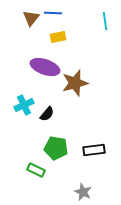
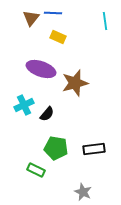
yellow rectangle: rotated 35 degrees clockwise
purple ellipse: moved 4 px left, 2 px down
black rectangle: moved 1 px up
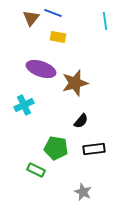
blue line: rotated 18 degrees clockwise
yellow rectangle: rotated 14 degrees counterclockwise
black semicircle: moved 34 px right, 7 px down
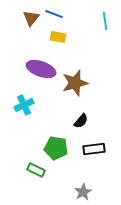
blue line: moved 1 px right, 1 px down
gray star: rotated 18 degrees clockwise
